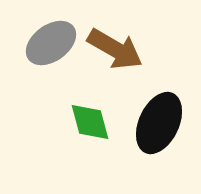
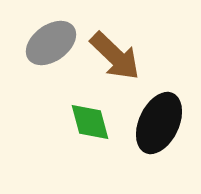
brown arrow: moved 7 px down; rotated 14 degrees clockwise
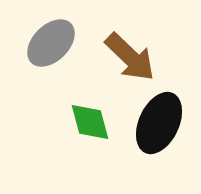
gray ellipse: rotated 9 degrees counterclockwise
brown arrow: moved 15 px right, 1 px down
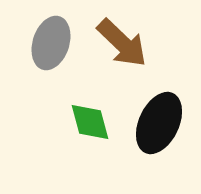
gray ellipse: rotated 27 degrees counterclockwise
brown arrow: moved 8 px left, 14 px up
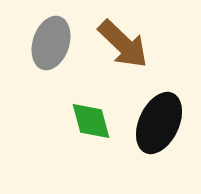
brown arrow: moved 1 px right, 1 px down
green diamond: moved 1 px right, 1 px up
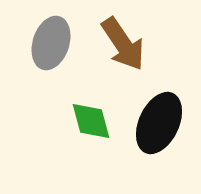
brown arrow: rotated 12 degrees clockwise
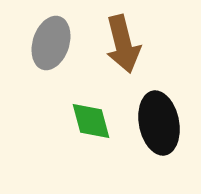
brown arrow: rotated 20 degrees clockwise
black ellipse: rotated 36 degrees counterclockwise
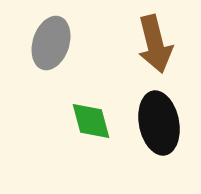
brown arrow: moved 32 px right
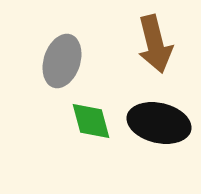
gray ellipse: moved 11 px right, 18 px down
black ellipse: rotated 66 degrees counterclockwise
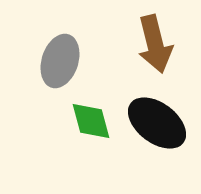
gray ellipse: moved 2 px left
black ellipse: moved 2 px left; rotated 24 degrees clockwise
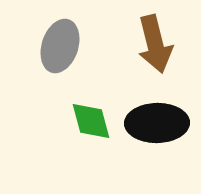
gray ellipse: moved 15 px up
black ellipse: rotated 38 degrees counterclockwise
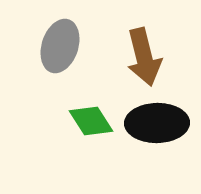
brown arrow: moved 11 px left, 13 px down
green diamond: rotated 18 degrees counterclockwise
